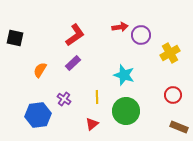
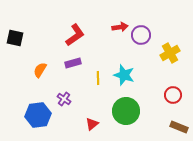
purple rectangle: rotated 28 degrees clockwise
yellow line: moved 1 px right, 19 px up
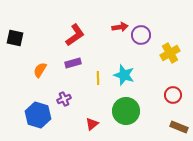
purple cross: rotated 32 degrees clockwise
blue hexagon: rotated 25 degrees clockwise
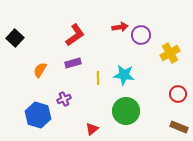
black square: rotated 30 degrees clockwise
cyan star: rotated 10 degrees counterclockwise
red circle: moved 5 px right, 1 px up
red triangle: moved 5 px down
